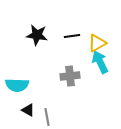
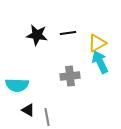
black line: moved 4 px left, 3 px up
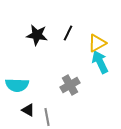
black line: rotated 56 degrees counterclockwise
gray cross: moved 9 px down; rotated 24 degrees counterclockwise
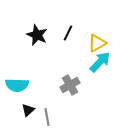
black star: rotated 15 degrees clockwise
cyan arrow: rotated 70 degrees clockwise
black triangle: rotated 48 degrees clockwise
